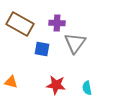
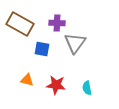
orange triangle: moved 16 px right, 2 px up
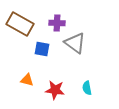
gray triangle: rotated 30 degrees counterclockwise
red star: moved 1 px left, 5 px down
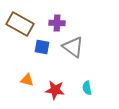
gray triangle: moved 2 px left, 4 px down
blue square: moved 2 px up
